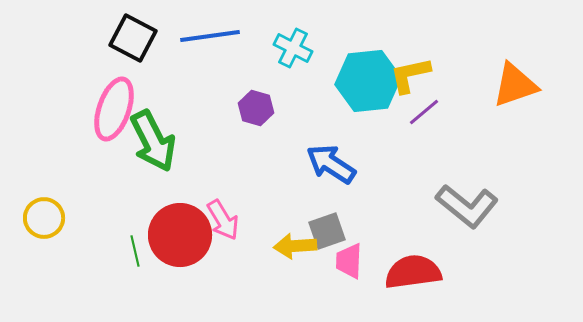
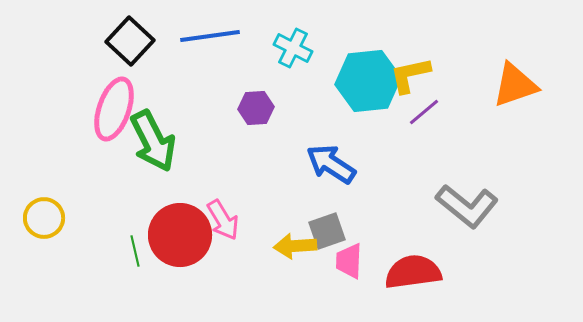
black square: moved 3 px left, 3 px down; rotated 15 degrees clockwise
purple hexagon: rotated 20 degrees counterclockwise
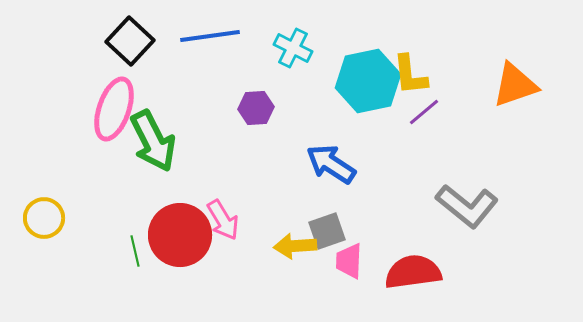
yellow L-shape: rotated 84 degrees counterclockwise
cyan hexagon: rotated 6 degrees counterclockwise
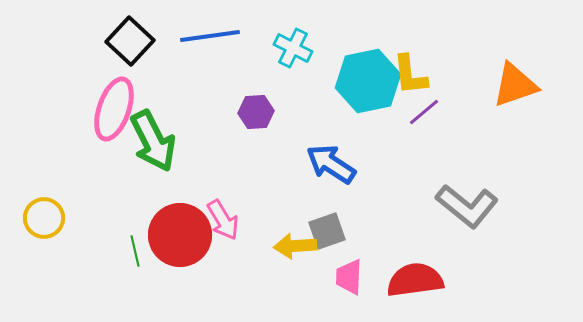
purple hexagon: moved 4 px down
pink trapezoid: moved 16 px down
red semicircle: moved 2 px right, 8 px down
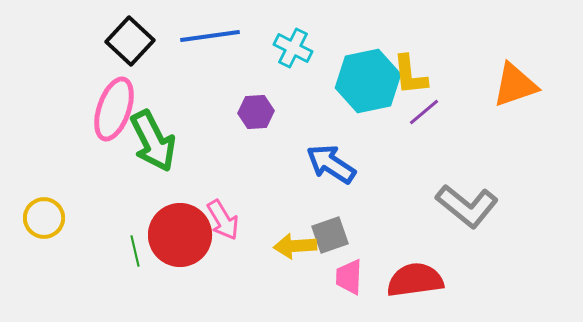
gray square: moved 3 px right, 4 px down
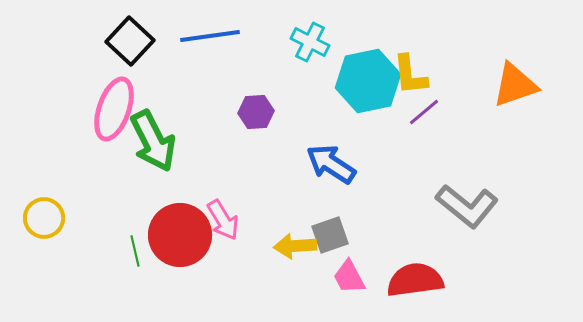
cyan cross: moved 17 px right, 6 px up
pink trapezoid: rotated 30 degrees counterclockwise
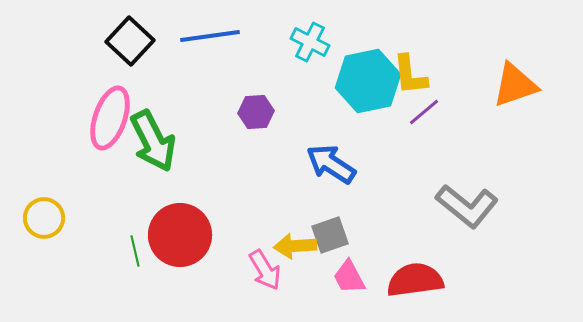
pink ellipse: moved 4 px left, 9 px down
pink arrow: moved 42 px right, 50 px down
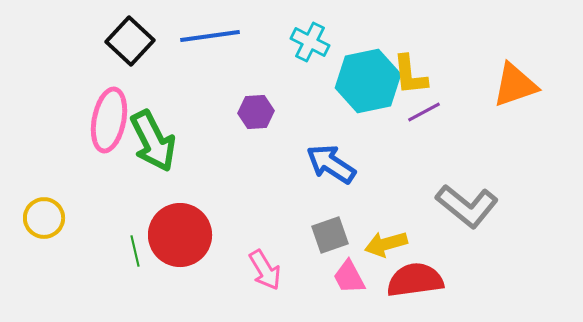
purple line: rotated 12 degrees clockwise
pink ellipse: moved 1 px left, 2 px down; rotated 8 degrees counterclockwise
yellow arrow: moved 91 px right, 2 px up; rotated 12 degrees counterclockwise
